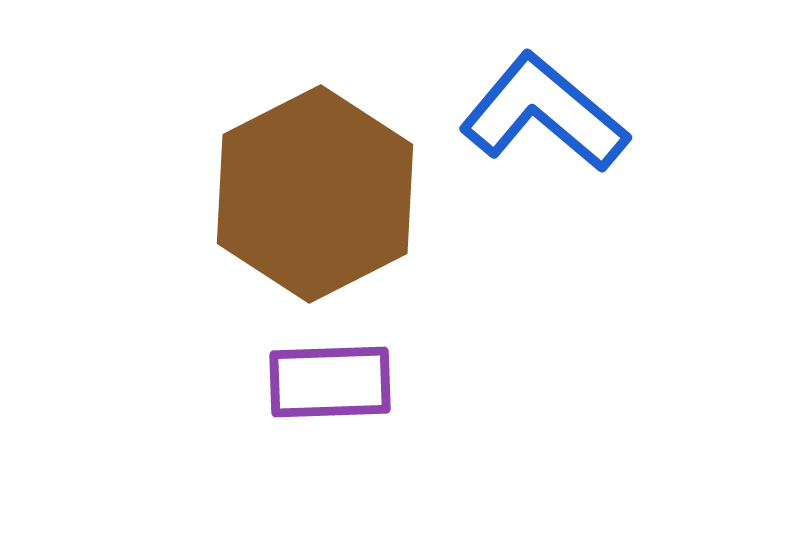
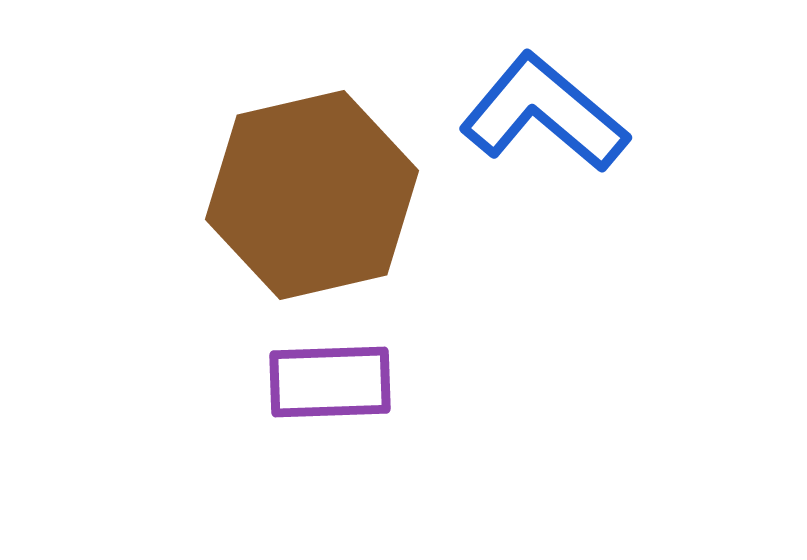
brown hexagon: moved 3 px left, 1 px down; rotated 14 degrees clockwise
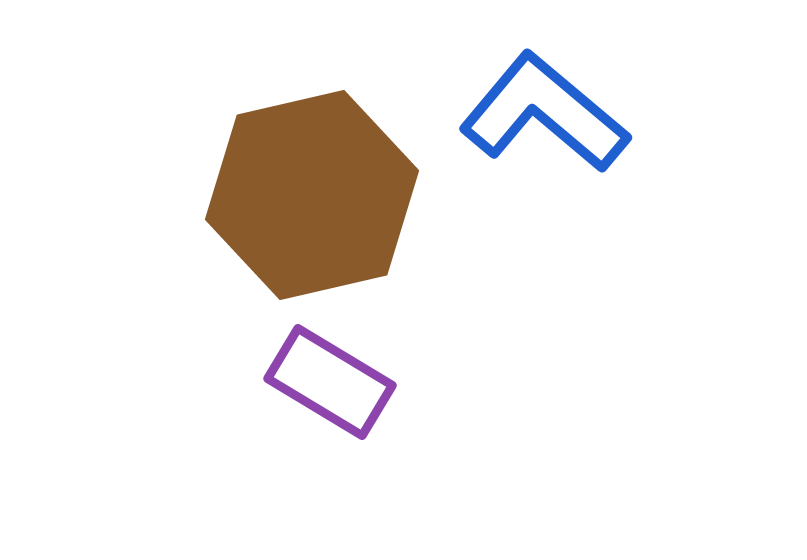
purple rectangle: rotated 33 degrees clockwise
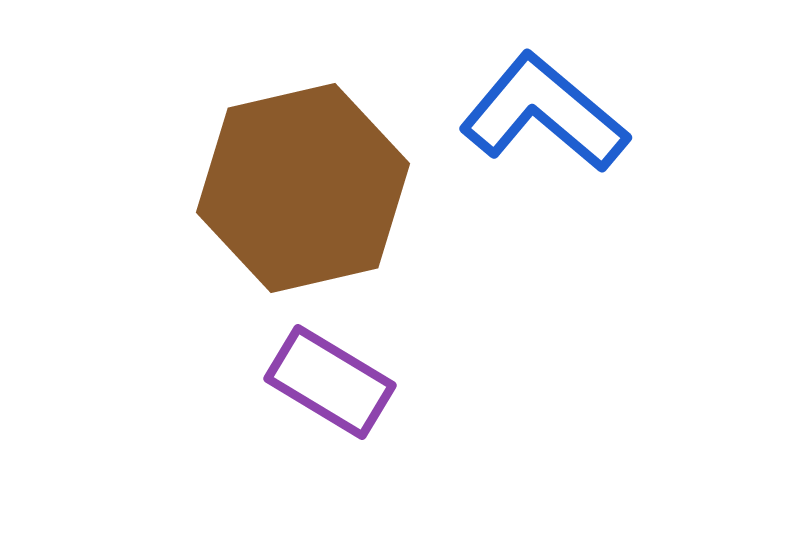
brown hexagon: moved 9 px left, 7 px up
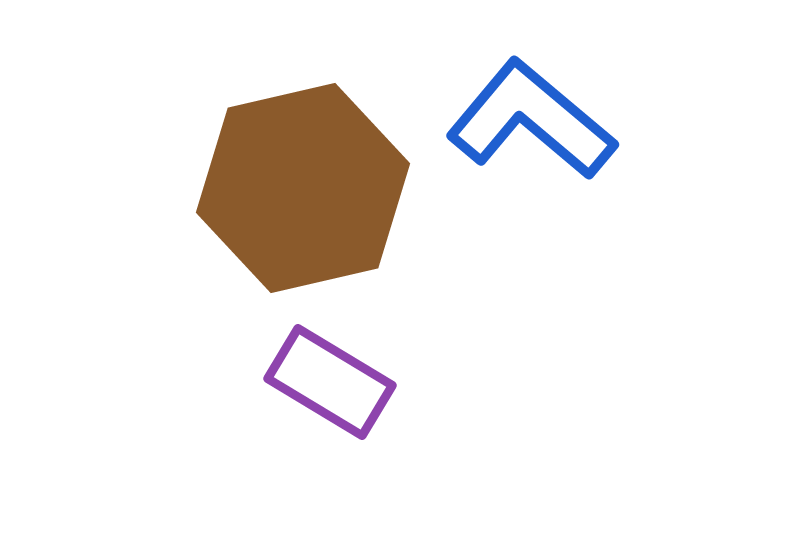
blue L-shape: moved 13 px left, 7 px down
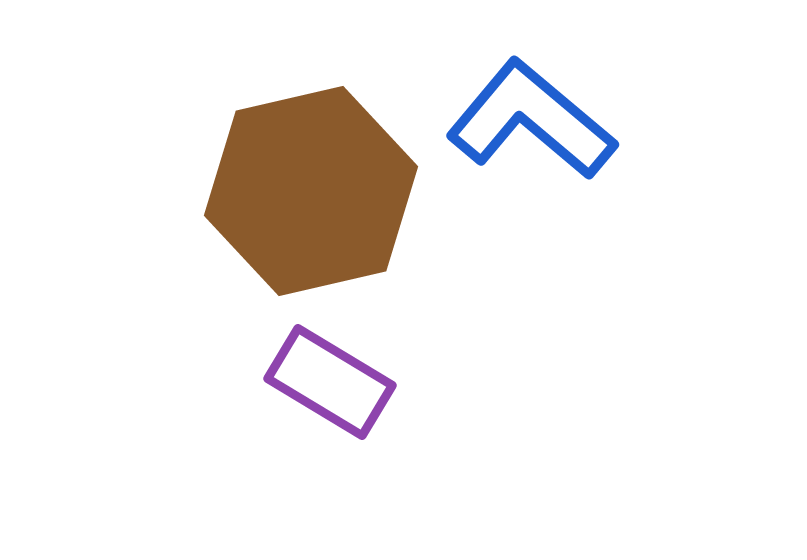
brown hexagon: moved 8 px right, 3 px down
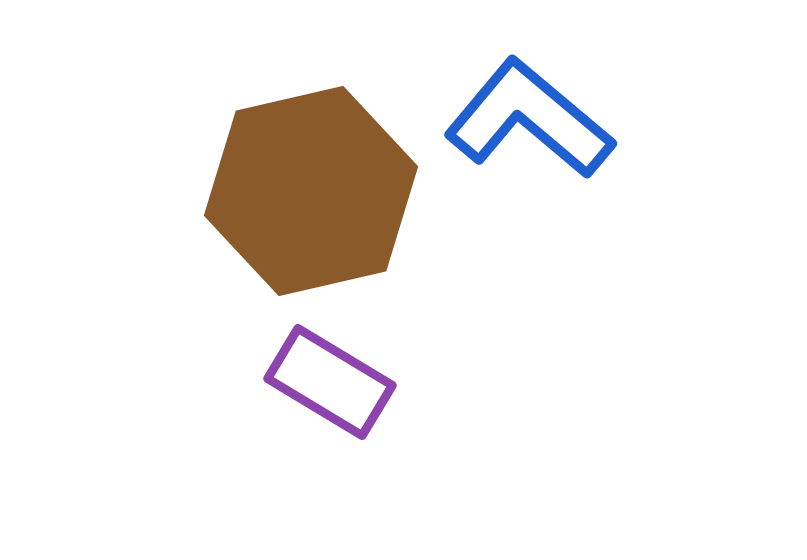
blue L-shape: moved 2 px left, 1 px up
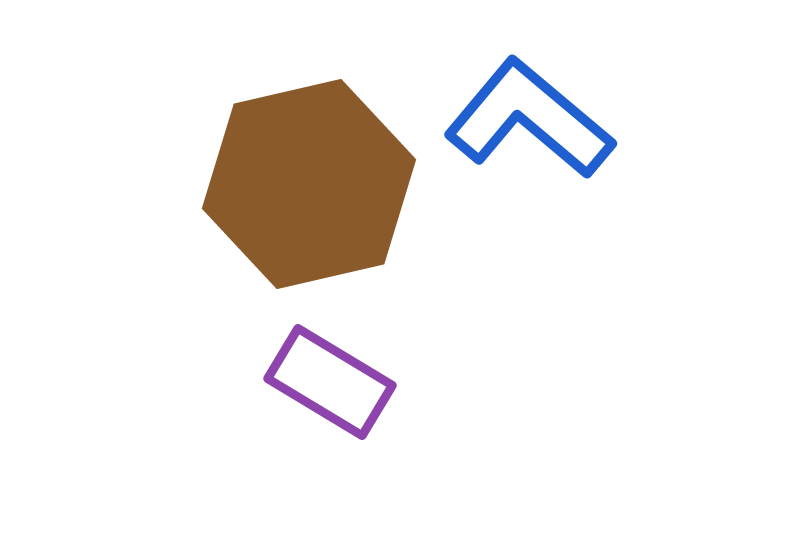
brown hexagon: moved 2 px left, 7 px up
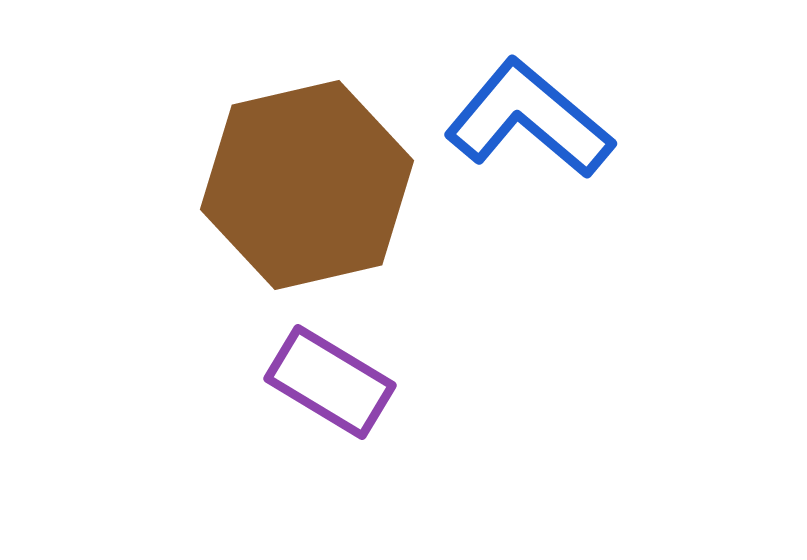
brown hexagon: moved 2 px left, 1 px down
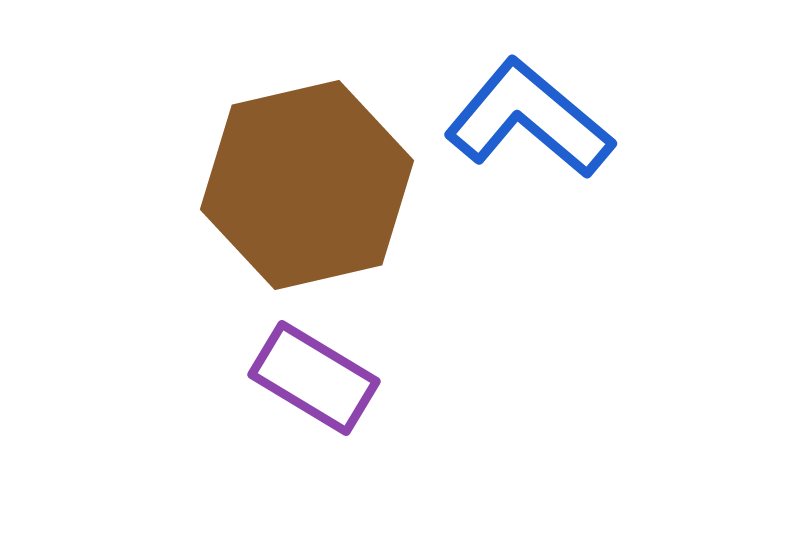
purple rectangle: moved 16 px left, 4 px up
